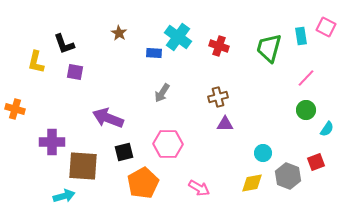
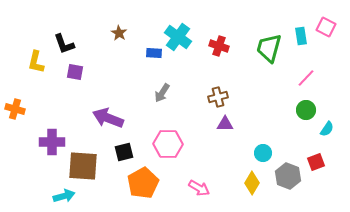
yellow diamond: rotated 50 degrees counterclockwise
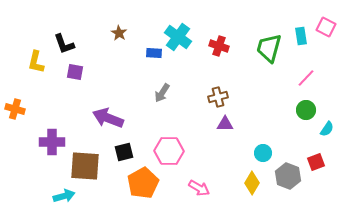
pink hexagon: moved 1 px right, 7 px down
brown square: moved 2 px right
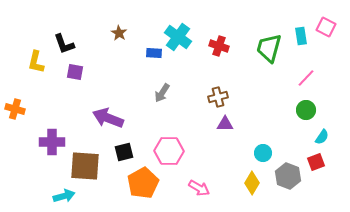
cyan semicircle: moved 5 px left, 8 px down
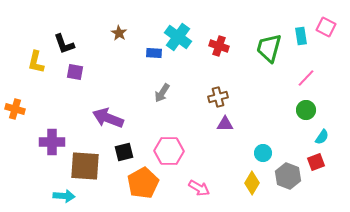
cyan arrow: rotated 20 degrees clockwise
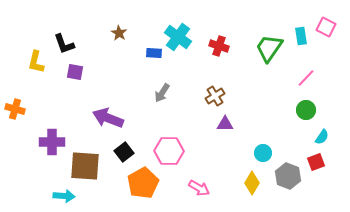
green trapezoid: rotated 20 degrees clockwise
brown cross: moved 3 px left, 1 px up; rotated 18 degrees counterclockwise
black square: rotated 24 degrees counterclockwise
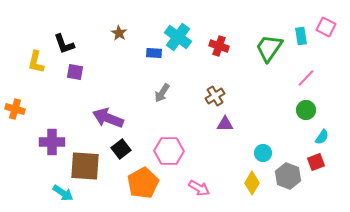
black square: moved 3 px left, 3 px up
cyan arrow: moved 1 px left, 3 px up; rotated 30 degrees clockwise
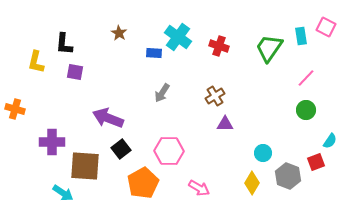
black L-shape: rotated 25 degrees clockwise
cyan semicircle: moved 8 px right, 4 px down
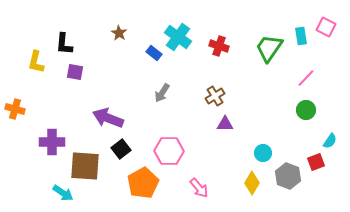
blue rectangle: rotated 35 degrees clockwise
pink arrow: rotated 20 degrees clockwise
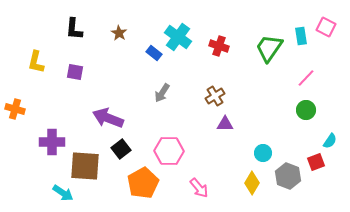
black L-shape: moved 10 px right, 15 px up
